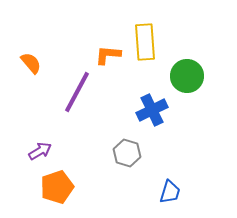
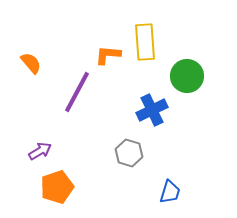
gray hexagon: moved 2 px right
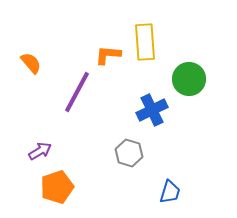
green circle: moved 2 px right, 3 px down
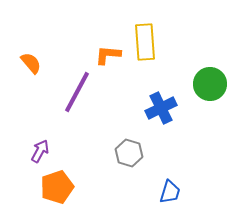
green circle: moved 21 px right, 5 px down
blue cross: moved 9 px right, 2 px up
purple arrow: rotated 30 degrees counterclockwise
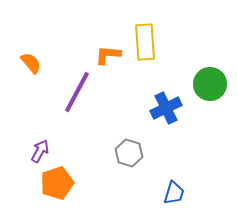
blue cross: moved 5 px right
orange pentagon: moved 4 px up
blue trapezoid: moved 4 px right, 1 px down
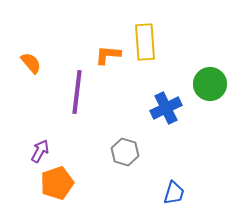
purple line: rotated 21 degrees counterclockwise
gray hexagon: moved 4 px left, 1 px up
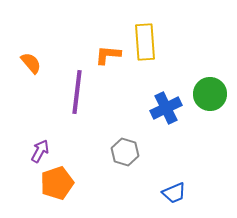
green circle: moved 10 px down
blue trapezoid: rotated 50 degrees clockwise
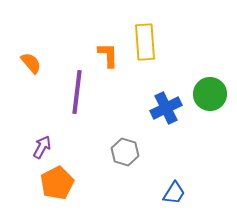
orange L-shape: rotated 84 degrees clockwise
purple arrow: moved 2 px right, 4 px up
orange pentagon: rotated 8 degrees counterclockwise
blue trapezoid: rotated 35 degrees counterclockwise
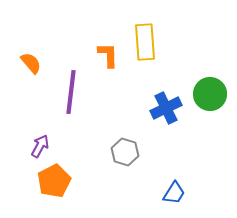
purple line: moved 6 px left
purple arrow: moved 2 px left, 1 px up
orange pentagon: moved 3 px left, 2 px up
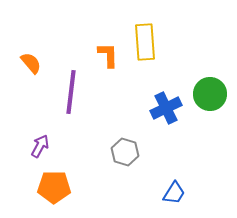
orange pentagon: moved 6 px down; rotated 28 degrees clockwise
